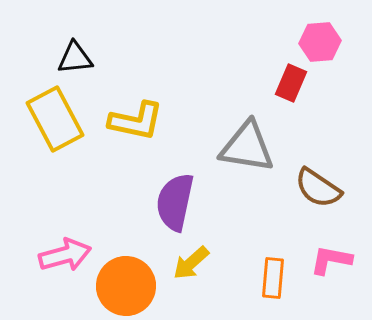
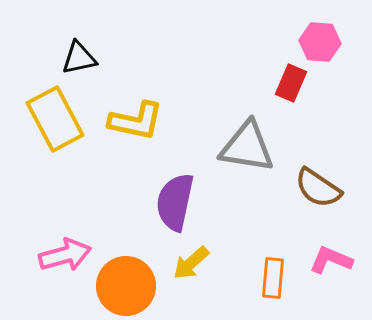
pink hexagon: rotated 9 degrees clockwise
black triangle: moved 4 px right; rotated 6 degrees counterclockwise
pink L-shape: rotated 12 degrees clockwise
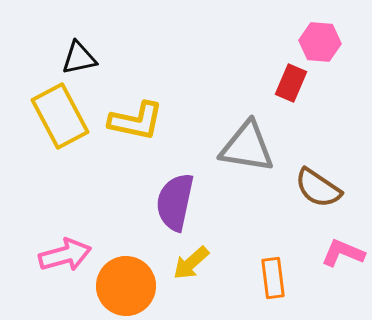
yellow rectangle: moved 5 px right, 3 px up
pink L-shape: moved 12 px right, 7 px up
orange rectangle: rotated 12 degrees counterclockwise
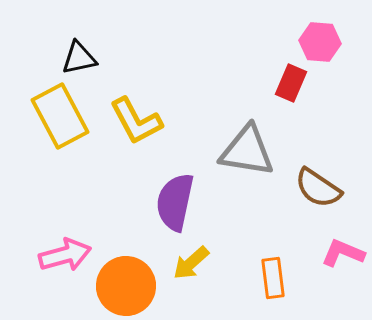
yellow L-shape: rotated 50 degrees clockwise
gray triangle: moved 4 px down
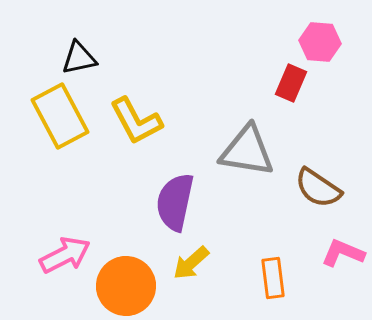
pink arrow: rotated 12 degrees counterclockwise
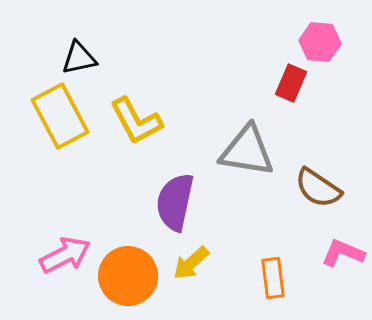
orange circle: moved 2 px right, 10 px up
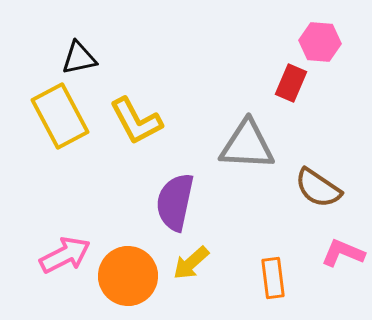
gray triangle: moved 6 px up; rotated 6 degrees counterclockwise
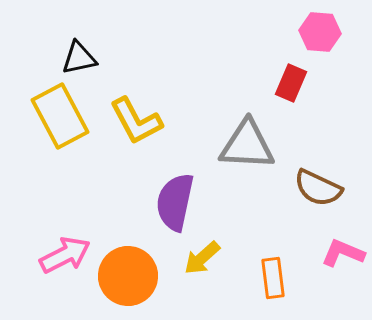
pink hexagon: moved 10 px up
brown semicircle: rotated 9 degrees counterclockwise
yellow arrow: moved 11 px right, 5 px up
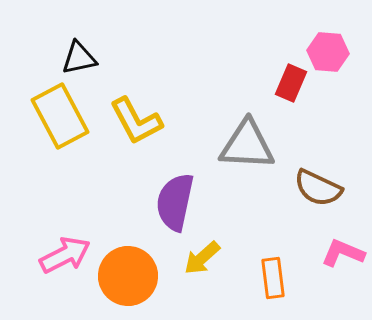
pink hexagon: moved 8 px right, 20 px down
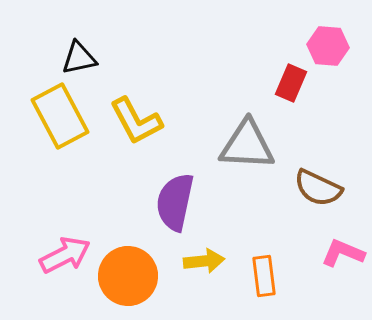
pink hexagon: moved 6 px up
yellow arrow: moved 2 px right, 3 px down; rotated 144 degrees counterclockwise
orange rectangle: moved 9 px left, 2 px up
